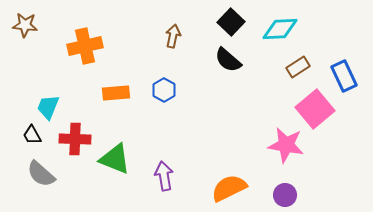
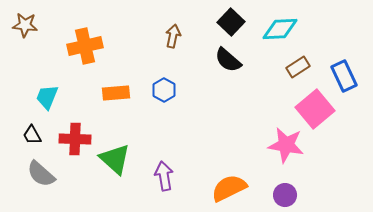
cyan trapezoid: moved 1 px left, 10 px up
green triangle: rotated 20 degrees clockwise
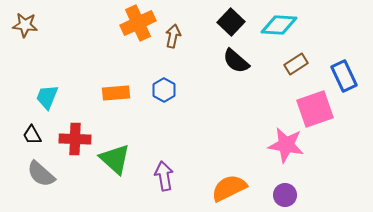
cyan diamond: moved 1 px left, 4 px up; rotated 6 degrees clockwise
orange cross: moved 53 px right, 23 px up; rotated 12 degrees counterclockwise
black semicircle: moved 8 px right, 1 px down
brown rectangle: moved 2 px left, 3 px up
pink square: rotated 21 degrees clockwise
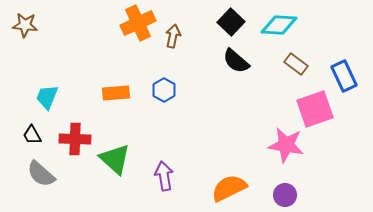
brown rectangle: rotated 70 degrees clockwise
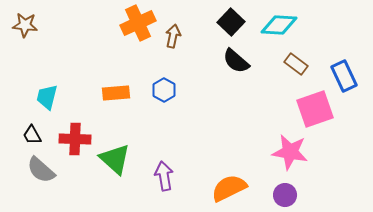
cyan trapezoid: rotated 8 degrees counterclockwise
pink star: moved 4 px right, 7 px down
gray semicircle: moved 4 px up
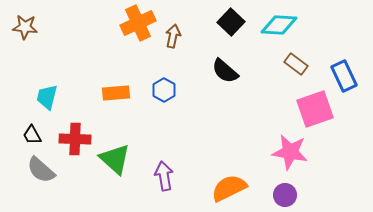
brown star: moved 2 px down
black semicircle: moved 11 px left, 10 px down
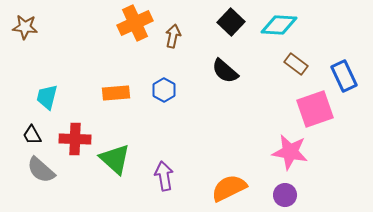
orange cross: moved 3 px left
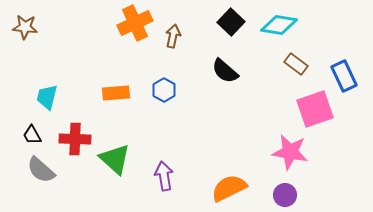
cyan diamond: rotated 6 degrees clockwise
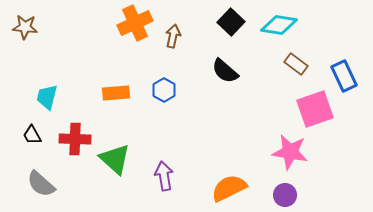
gray semicircle: moved 14 px down
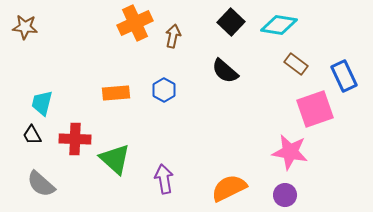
cyan trapezoid: moved 5 px left, 6 px down
purple arrow: moved 3 px down
